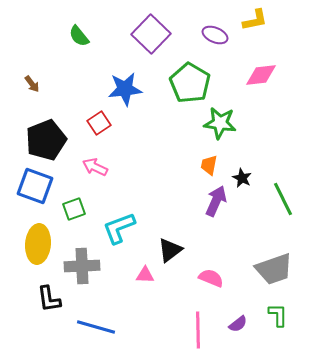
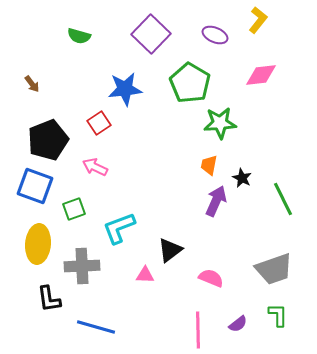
yellow L-shape: moved 3 px right; rotated 40 degrees counterclockwise
green semicircle: rotated 35 degrees counterclockwise
green star: rotated 12 degrees counterclockwise
black pentagon: moved 2 px right
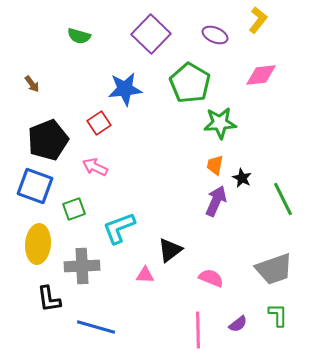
orange trapezoid: moved 6 px right
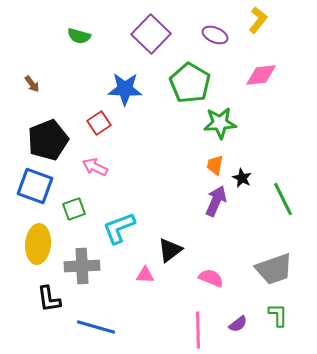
blue star: rotated 8 degrees clockwise
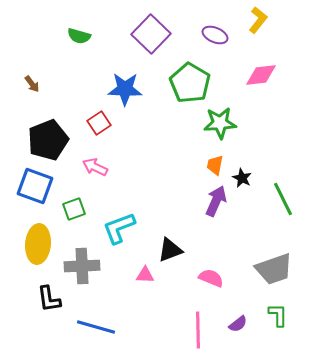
black triangle: rotated 16 degrees clockwise
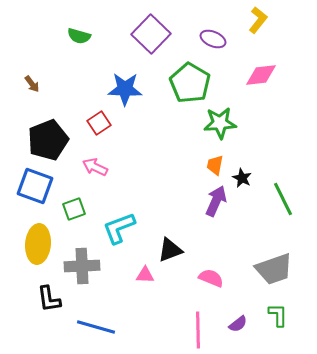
purple ellipse: moved 2 px left, 4 px down
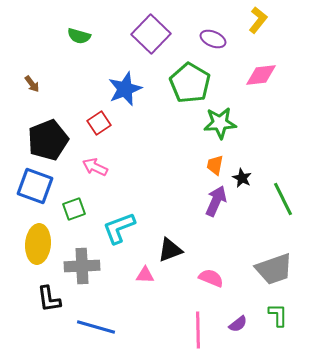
blue star: rotated 24 degrees counterclockwise
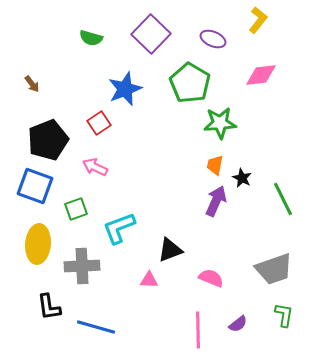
green semicircle: moved 12 px right, 2 px down
green square: moved 2 px right
pink triangle: moved 4 px right, 5 px down
black L-shape: moved 8 px down
green L-shape: moved 6 px right; rotated 10 degrees clockwise
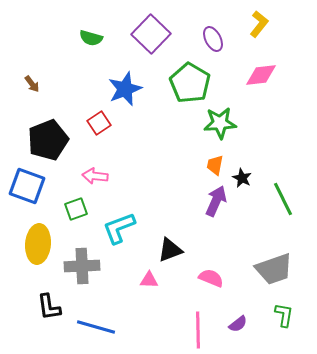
yellow L-shape: moved 1 px right, 4 px down
purple ellipse: rotated 40 degrees clockwise
pink arrow: moved 9 px down; rotated 20 degrees counterclockwise
blue square: moved 8 px left
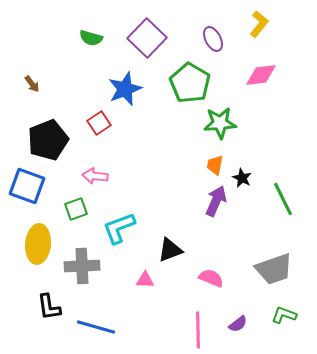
purple square: moved 4 px left, 4 px down
pink triangle: moved 4 px left
green L-shape: rotated 80 degrees counterclockwise
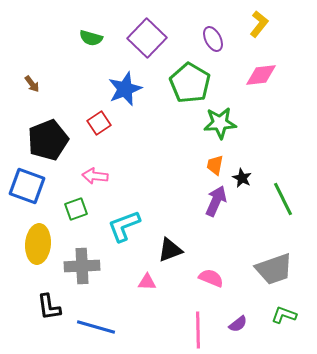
cyan L-shape: moved 5 px right, 2 px up
pink triangle: moved 2 px right, 2 px down
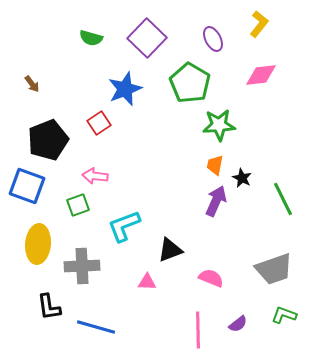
green star: moved 1 px left, 2 px down
green square: moved 2 px right, 4 px up
